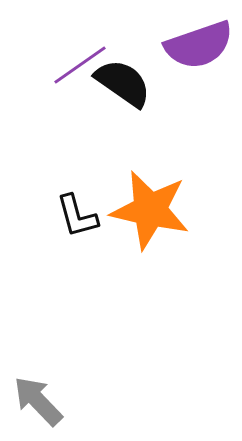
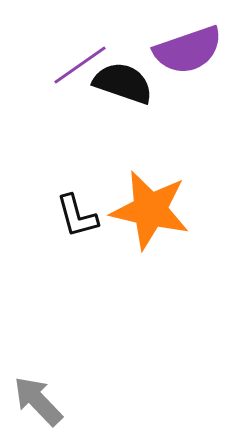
purple semicircle: moved 11 px left, 5 px down
black semicircle: rotated 16 degrees counterclockwise
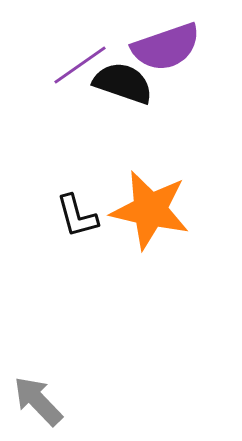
purple semicircle: moved 22 px left, 3 px up
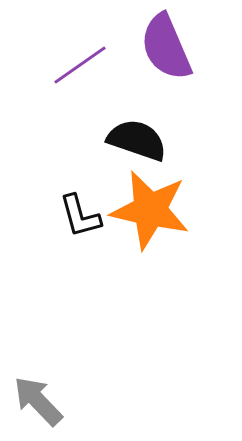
purple semicircle: rotated 86 degrees clockwise
black semicircle: moved 14 px right, 57 px down
black L-shape: moved 3 px right
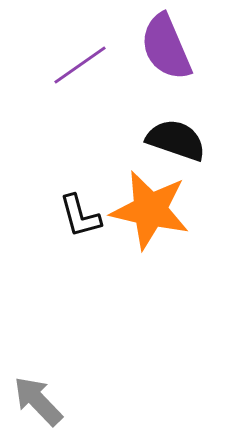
black semicircle: moved 39 px right
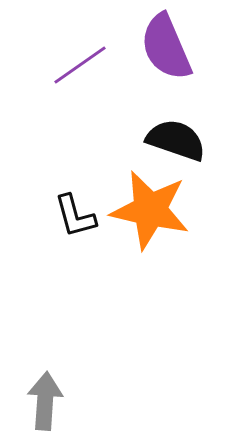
black L-shape: moved 5 px left
gray arrow: moved 7 px right; rotated 48 degrees clockwise
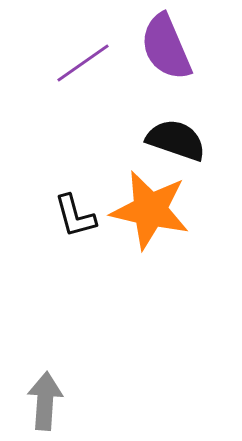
purple line: moved 3 px right, 2 px up
